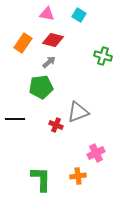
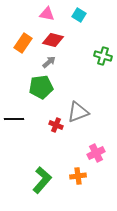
black line: moved 1 px left
green L-shape: moved 1 px right, 1 px down; rotated 40 degrees clockwise
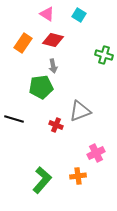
pink triangle: rotated 21 degrees clockwise
green cross: moved 1 px right, 1 px up
gray arrow: moved 4 px right, 4 px down; rotated 120 degrees clockwise
gray triangle: moved 2 px right, 1 px up
black line: rotated 18 degrees clockwise
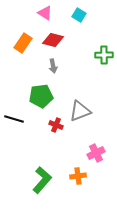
pink triangle: moved 2 px left, 1 px up
green cross: rotated 18 degrees counterclockwise
green pentagon: moved 9 px down
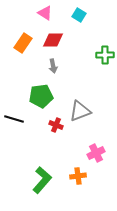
red diamond: rotated 15 degrees counterclockwise
green cross: moved 1 px right
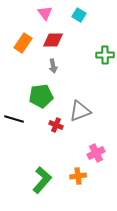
pink triangle: rotated 21 degrees clockwise
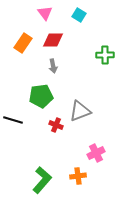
black line: moved 1 px left, 1 px down
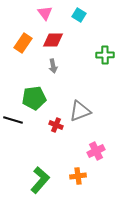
green pentagon: moved 7 px left, 2 px down
pink cross: moved 2 px up
green L-shape: moved 2 px left
